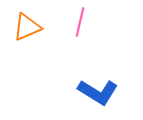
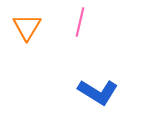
orange triangle: rotated 36 degrees counterclockwise
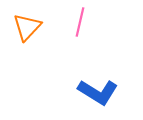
orange triangle: rotated 12 degrees clockwise
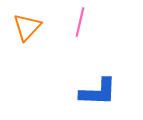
blue L-shape: rotated 30 degrees counterclockwise
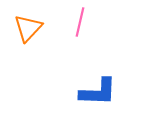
orange triangle: moved 1 px right, 1 px down
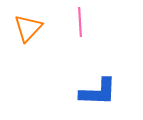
pink line: rotated 16 degrees counterclockwise
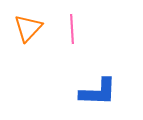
pink line: moved 8 px left, 7 px down
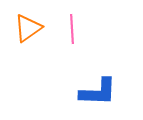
orange triangle: rotated 12 degrees clockwise
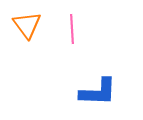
orange triangle: moved 1 px left, 3 px up; rotated 32 degrees counterclockwise
